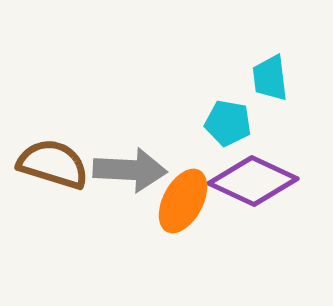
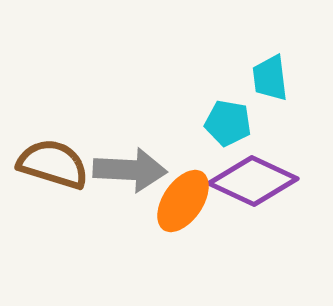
orange ellipse: rotated 6 degrees clockwise
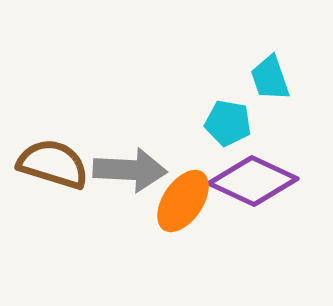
cyan trapezoid: rotated 12 degrees counterclockwise
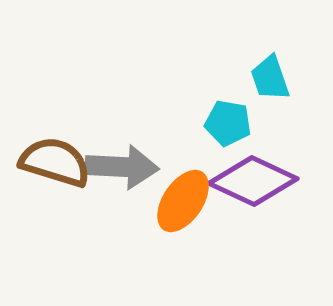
brown semicircle: moved 2 px right, 2 px up
gray arrow: moved 8 px left, 3 px up
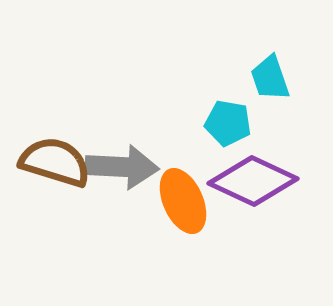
orange ellipse: rotated 58 degrees counterclockwise
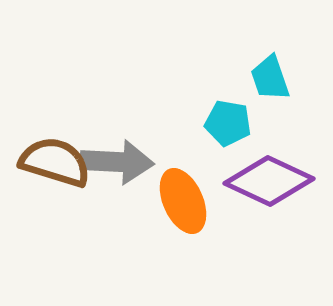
gray arrow: moved 5 px left, 5 px up
purple diamond: moved 16 px right
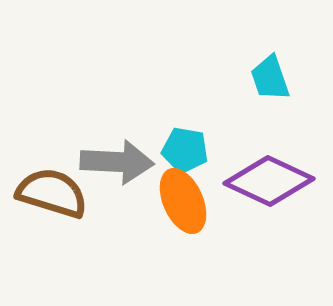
cyan pentagon: moved 43 px left, 27 px down
brown semicircle: moved 3 px left, 31 px down
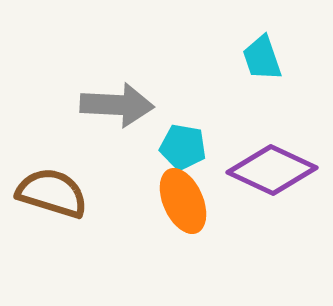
cyan trapezoid: moved 8 px left, 20 px up
cyan pentagon: moved 2 px left, 3 px up
gray arrow: moved 57 px up
purple diamond: moved 3 px right, 11 px up
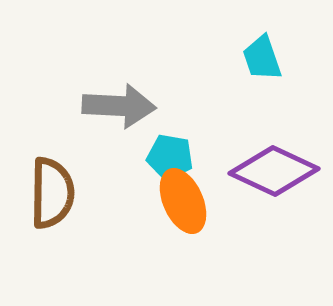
gray arrow: moved 2 px right, 1 px down
cyan pentagon: moved 13 px left, 10 px down
purple diamond: moved 2 px right, 1 px down
brown semicircle: rotated 74 degrees clockwise
